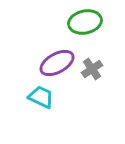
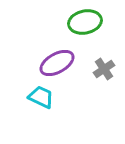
gray cross: moved 12 px right
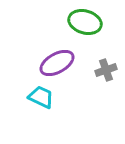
green ellipse: rotated 28 degrees clockwise
gray cross: moved 2 px right, 1 px down; rotated 15 degrees clockwise
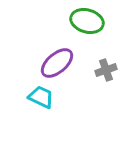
green ellipse: moved 2 px right, 1 px up
purple ellipse: rotated 12 degrees counterclockwise
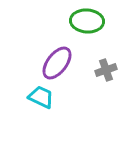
green ellipse: rotated 12 degrees counterclockwise
purple ellipse: rotated 12 degrees counterclockwise
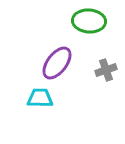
green ellipse: moved 2 px right
cyan trapezoid: moved 1 px left, 1 px down; rotated 24 degrees counterclockwise
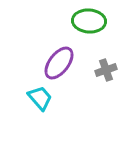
purple ellipse: moved 2 px right
cyan trapezoid: rotated 48 degrees clockwise
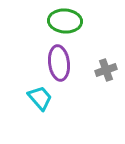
green ellipse: moved 24 px left
purple ellipse: rotated 44 degrees counterclockwise
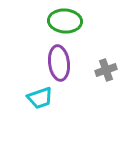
cyan trapezoid: rotated 112 degrees clockwise
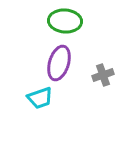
purple ellipse: rotated 24 degrees clockwise
gray cross: moved 3 px left, 5 px down
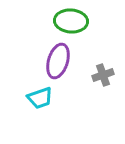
green ellipse: moved 6 px right
purple ellipse: moved 1 px left, 2 px up
